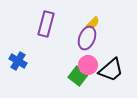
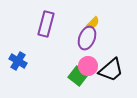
pink circle: moved 1 px down
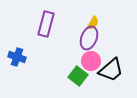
yellow semicircle: rotated 16 degrees counterclockwise
purple ellipse: moved 2 px right
blue cross: moved 1 px left, 4 px up; rotated 12 degrees counterclockwise
pink circle: moved 3 px right, 5 px up
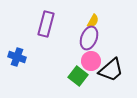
yellow semicircle: moved 2 px up
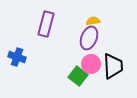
yellow semicircle: rotated 128 degrees counterclockwise
pink circle: moved 3 px down
black trapezoid: moved 2 px right, 4 px up; rotated 52 degrees counterclockwise
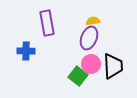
purple rectangle: moved 1 px right, 1 px up; rotated 25 degrees counterclockwise
blue cross: moved 9 px right, 6 px up; rotated 18 degrees counterclockwise
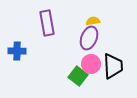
blue cross: moved 9 px left
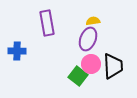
purple ellipse: moved 1 px left, 1 px down
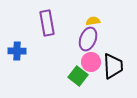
pink circle: moved 2 px up
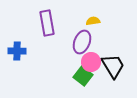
purple ellipse: moved 6 px left, 3 px down
black trapezoid: rotated 28 degrees counterclockwise
green square: moved 5 px right
